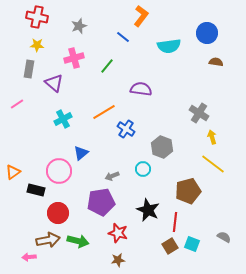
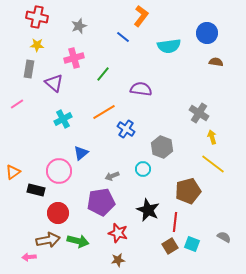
green line: moved 4 px left, 8 px down
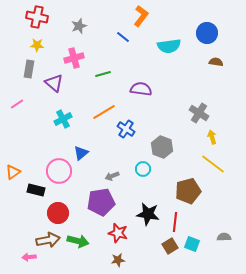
green line: rotated 35 degrees clockwise
black star: moved 4 px down; rotated 15 degrees counterclockwise
gray semicircle: rotated 32 degrees counterclockwise
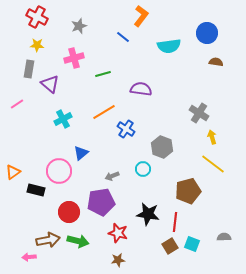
red cross: rotated 15 degrees clockwise
purple triangle: moved 4 px left, 1 px down
red circle: moved 11 px right, 1 px up
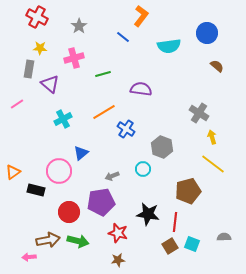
gray star: rotated 14 degrees counterclockwise
yellow star: moved 3 px right, 3 px down
brown semicircle: moved 1 px right, 4 px down; rotated 32 degrees clockwise
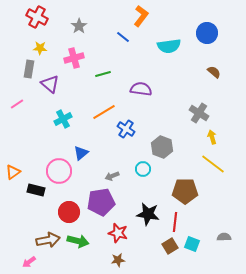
brown semicircle: moved 3 px left, 6 px down
brown pentagon: moved 3 px left; rotated 15 degrees clockwise
pink arrow: moved 5 px down; rotated 32 degrees counterclockwise
